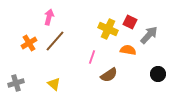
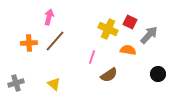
orange cross: rotated 28 degrees clockwise
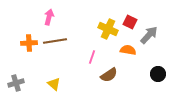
brown line: rotated 40 degrees clockwise
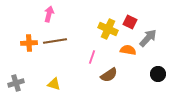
pink arrow: moved 3 px up
gray arrow: moved 1 px left, 3 px down
yellow triangle: rotated 24 degrees counterclockwise
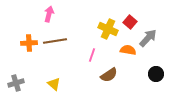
red square: rotated 16 degrees clockwise
pink line: moved 2 px up
black circle: moved 2 px left
yellow triangle: rotated 24 degrees clockwise
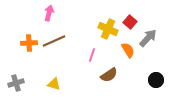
pink arrow: moved 1 px up
brown line: moved 1 px left; rotated 15 degrees counterclockwise
orange semicircle: rotated 49 degrees clockwise
black circle: moved 6 px down
yellow triangle: rotated 24 degrees counterclockwise
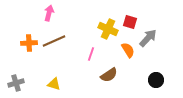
red square: rotated 24 degrees counterclockwise
pink line: moved 1 px left, 1 px up
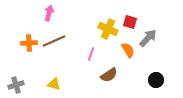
gray cross: moved 2 px down
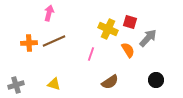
brown semicircle: moved 1 px right, 7 px down
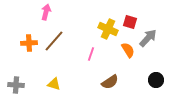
pink arrow: moved 3 px left, 1 px up
brown line: rotated 25 degrees counterclockwise
gray cross: rotated 21 degrees clockwise
